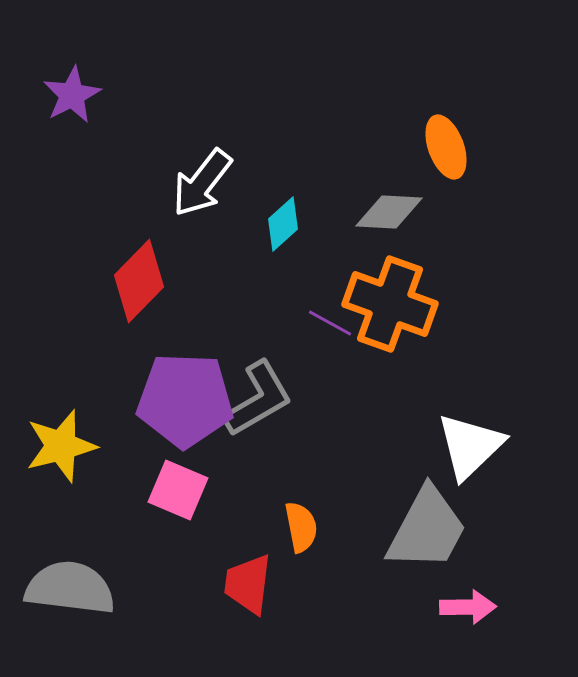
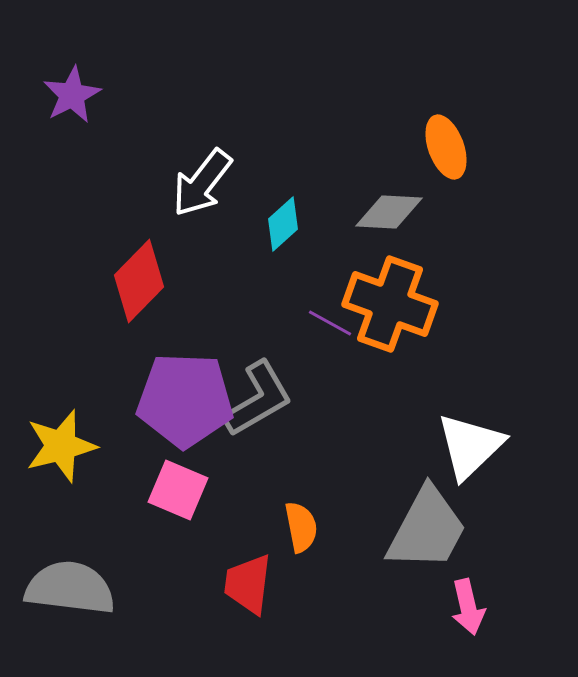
pink arrow: rotated 78 degrees clockwise
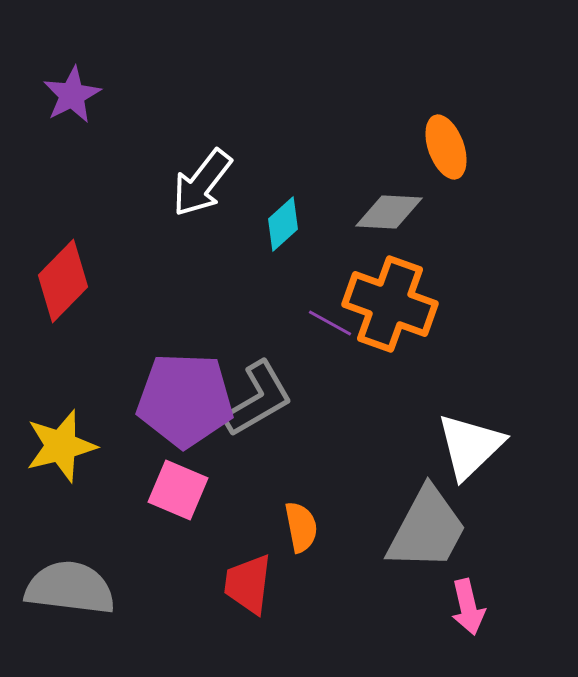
red diamond: moved 76 px left
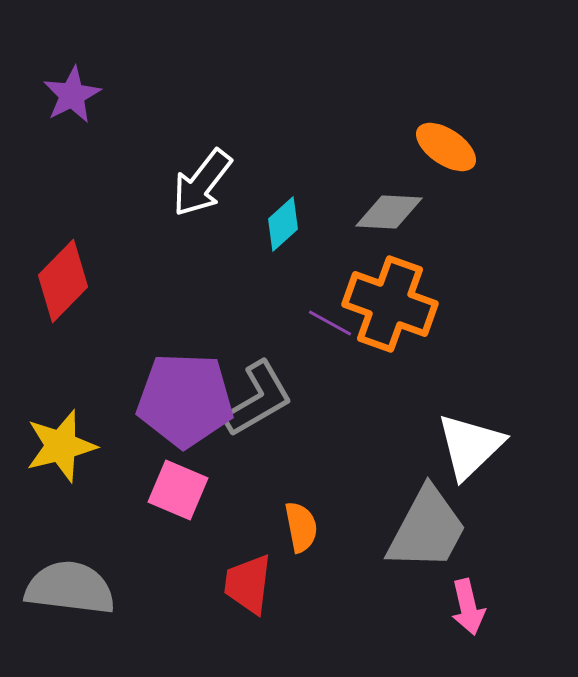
orange ellipse: rotated 36 degrees counterclockwise
